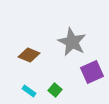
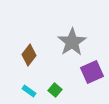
gray star: rotated 12 degrees clockwise
brown diamond: rotated 75 degrees counterclockwise
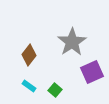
cyan rectangle: moved 5 px up
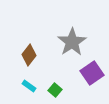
purple square: moved 1 px down; rotated 10 degrees counterclockwise
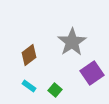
brown diamond: rotated 15 degrees clockwise
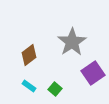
purple square: moved 1 px right
green square: moved 1 px up
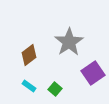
gray star: moved 3 px left
